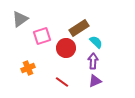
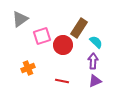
brown rectangle: rotated 24 degrees counterclockwise
red circle: moved 3 px left, 3 px up
red line: moved 1 px up; rotated 24 degrees counterclockwise
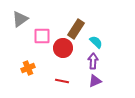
brown rectangle: moved 3 px left, 1 px down
pink square: rotated 18 degrees clockwise
red circle: moved 3 px down
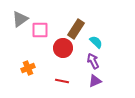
pink square: moved 2 px left, 6 px up
purple arrow: rotated 28 degrees counterclockwise
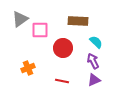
brown rectangle: moved 2 px right, 8 px up; rotated 60 degrees clockwise
purple triangle: moved 1 px left, 1 px up
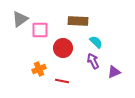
orange cross: moved 11 px right, 1 px down
purple triangle: moved 20 px right, 8 px up
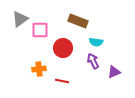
brown rectangle: rotated 18 degrees clockwise
cyan semicircle: rotated 144 degrees clockwise
orange cross: rotated 16 degrees clockwise
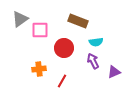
cyan semicircle: rotated 16 degrees counterclockwise
red circle: moved 1 px right
red line: rotated 72 degrees counterclockwise
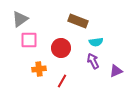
pink square: moved 11 px left, 10 px down
red circle: moved 3 px left
purple triangle: moved 2 px right, 1 px up
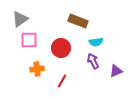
orange cross: moved 2 px left
